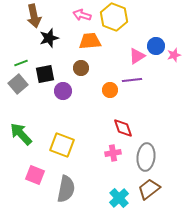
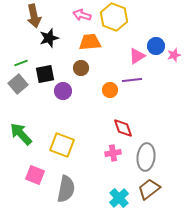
orange trapezoid: moved 1 px down
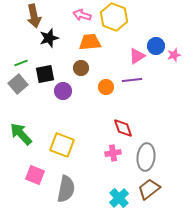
orange circle: moved 4 px left, 3 px up
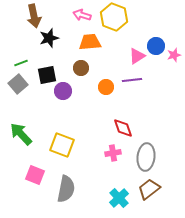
black square: moved 2 px right, 1 px down
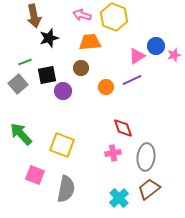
green line: moved 4 px right, 1 px up
purple line: rotated 18 degrees counterclockwise
